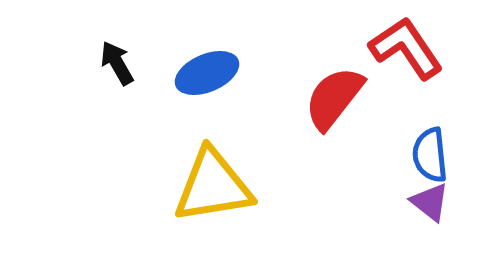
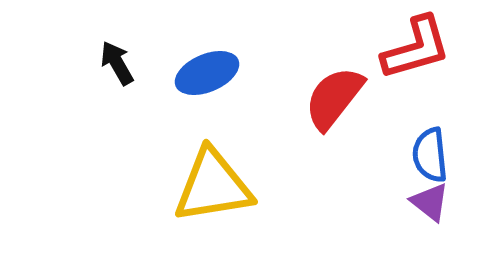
red L-shape: moved 10 px right; rotated 108 degrees clockwise
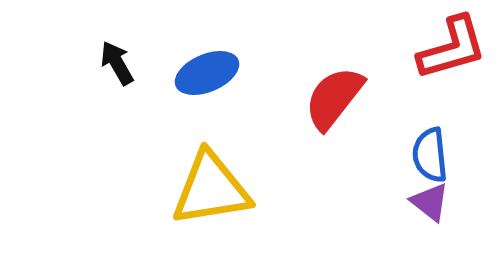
red L-shape: moved 36 px right
yellow triangle: moved 2 px left, 3 px down
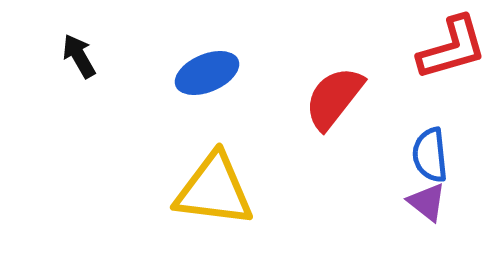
black arrow: moved 38 px left, 7 px up
yellow triangle: moved 3 px right, 1 px down; rotated 16 degrees clockwise
purple triangle: moved 3 px left
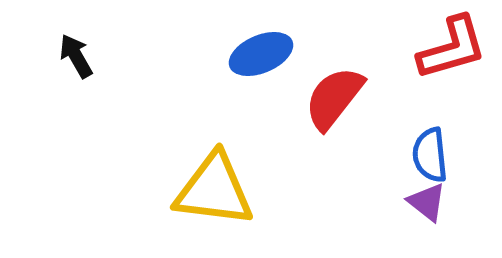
black arrow: moved 3 px left
blue ellipse: moved 54 px right, 19 px up
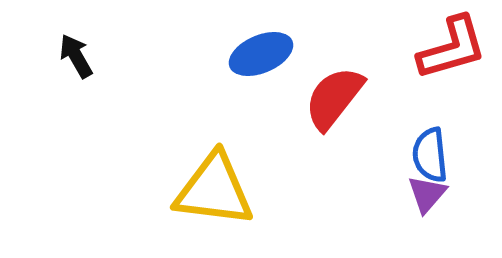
purple triangle: moved 8 px up; rotated 33 degrees clockwise
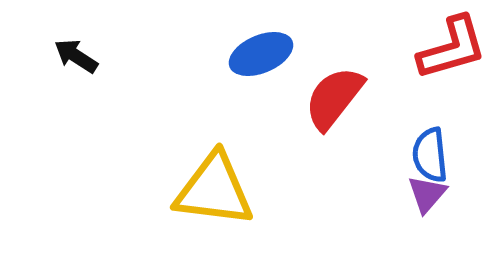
black arrow: rotated 27 degrees counterclockwise
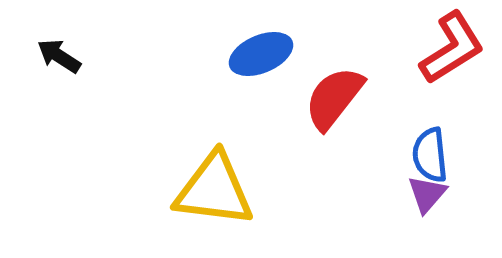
red L-shape: rotated 16 degrees counterclockwise
black arrow: moved 17 px left
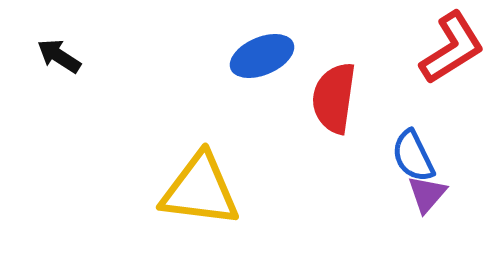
blue ellipse: moved 1 px right, 2 px down
red semicircle: rotated 30 degrees counterclockwise
blue semicircle: moved 17 px left, 1 px down; rotated 20 degrees counterclockwise
yellow triangle: moved 14 px left
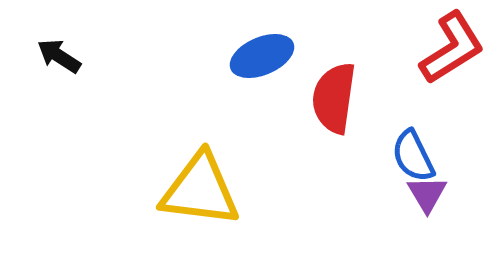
purple triangle: rotated 12 degrees counterclockwise
